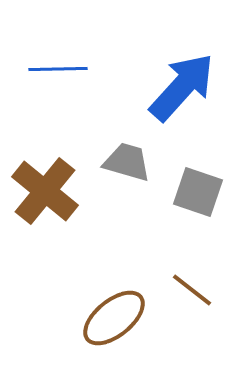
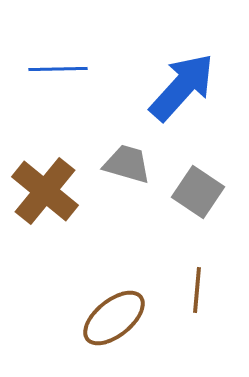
gray trapezoid: moved 2 px down
gray square: rotated 15 degrees clockwise
brown line: moved 5 px right; rotated 57 degrees clockwise
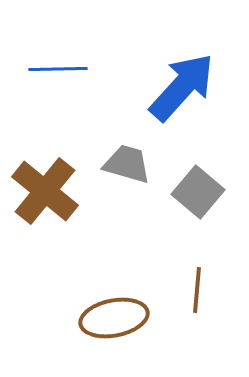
gray square: rotated 6 degrees clockwise
brown ellipse: rotated 28 degrees clockwise
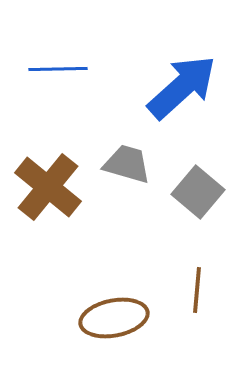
blue arrow: rotated 6 degrees clockwise
brown cross: moved 3 px right, 4 px up
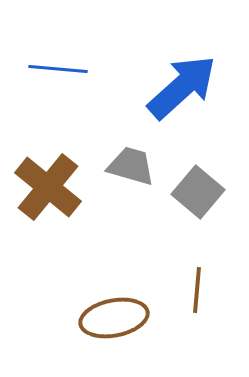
blue line: rotated 6 degrees clockwise
gray trapezoid: moved 4 px right, 2 px down
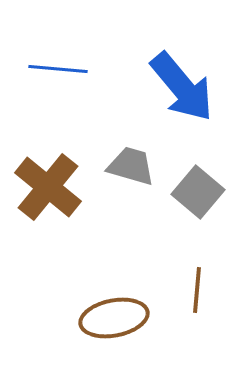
blue arrow: rotated 92 degrees clockwise
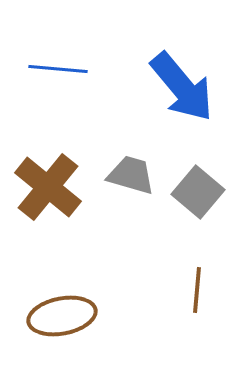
gray trapezoid: moved 9 px down
brown ellipse: moved 52 px left, 2 px up
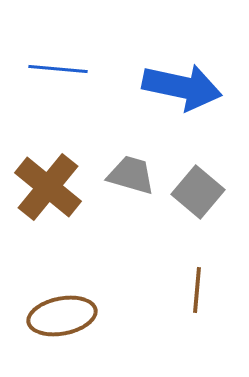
blue arrow: rotated 38 degrees counterclockwise
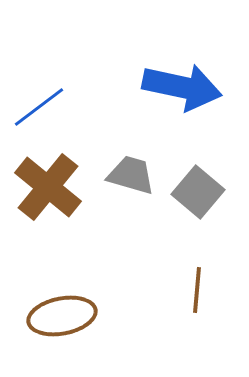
blue line: moved 19 px left, 38 px down; rotated 42 degrees counterclockwise
